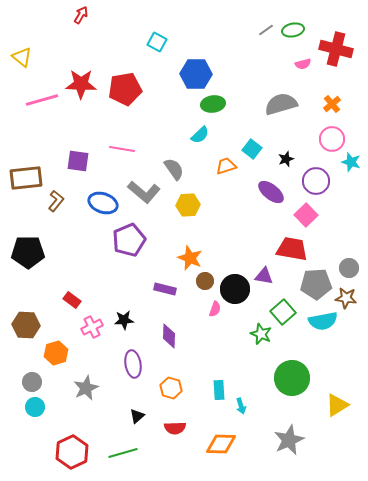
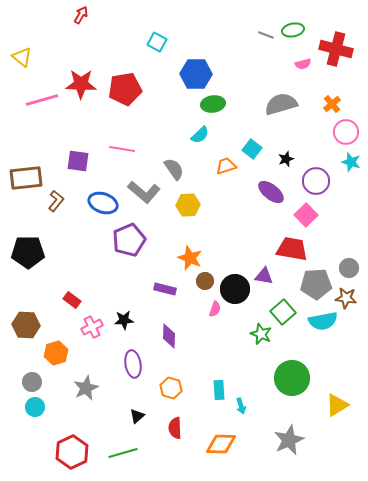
gray line at (266, 30): moved 5 px down; rotated 56 degrees clockwise
pink circle at (332, 139): moved 14 px right, 7 px up
red semicircle at (175, 428): rotated 90 degrees clockwise
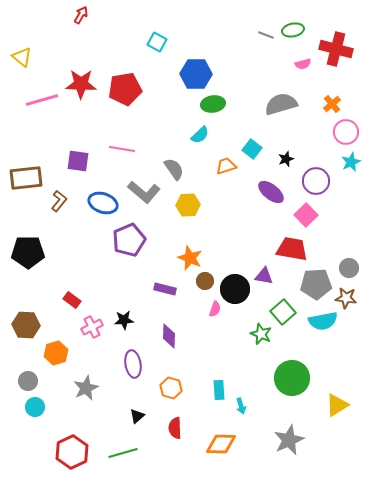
cyan star at (351, 162): rotated 30 degrees clockwise
brown L-shape at (56, 201): moved 3 px right
gray circle at (32, 382): moved 4 px left, 1 px up
